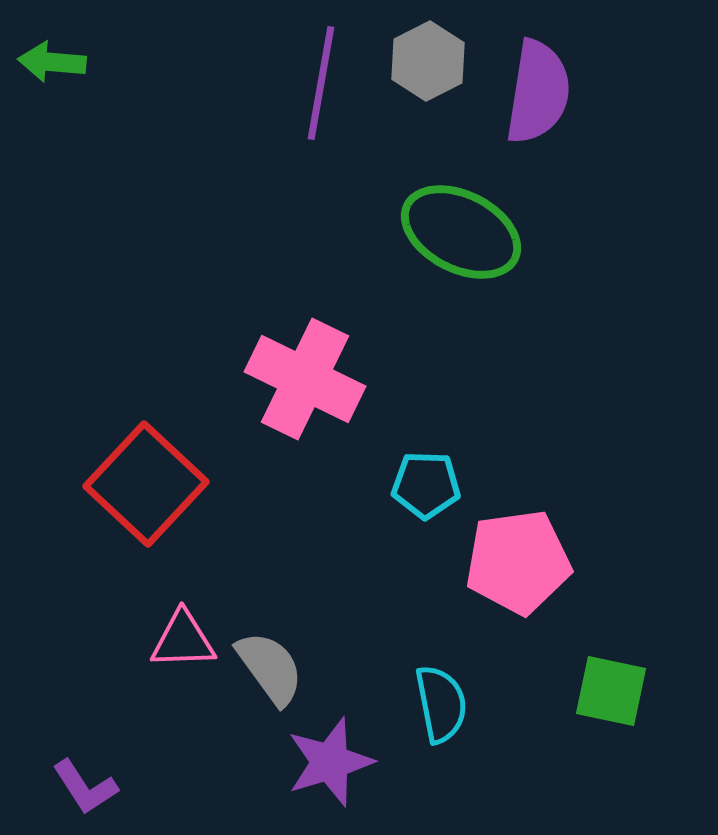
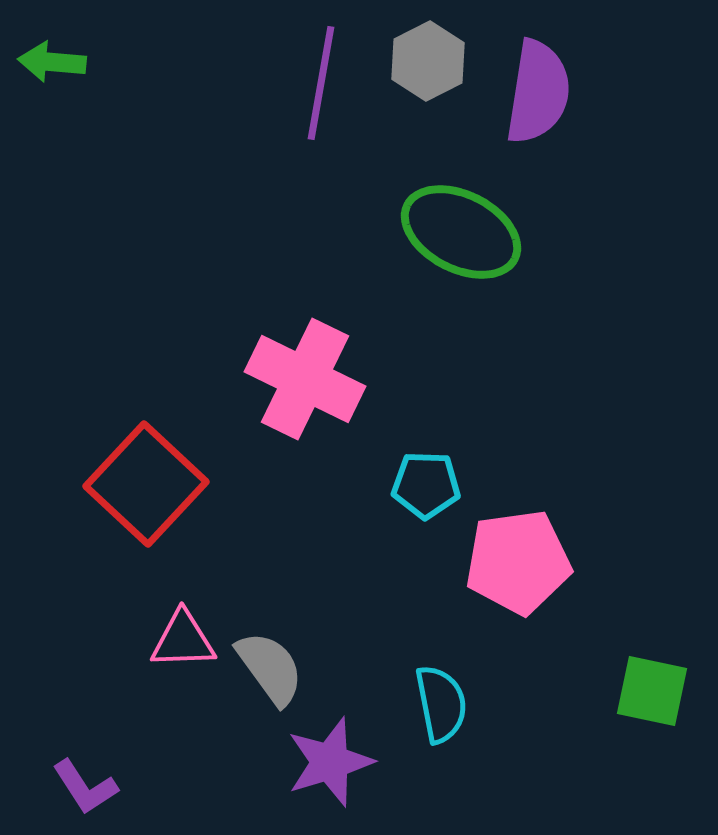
green square: moved 41 px right
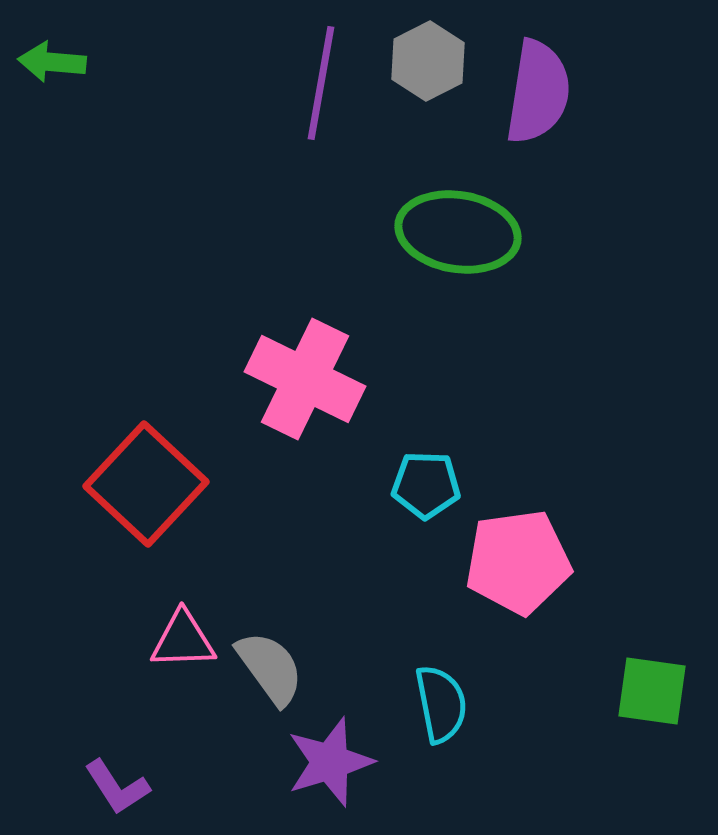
green ellipse: moved 3 px left; rotated 18 degrees counterclockwise
green square: rotated 4 degrees counterclockwise
purple L-shape: moved 32 px right
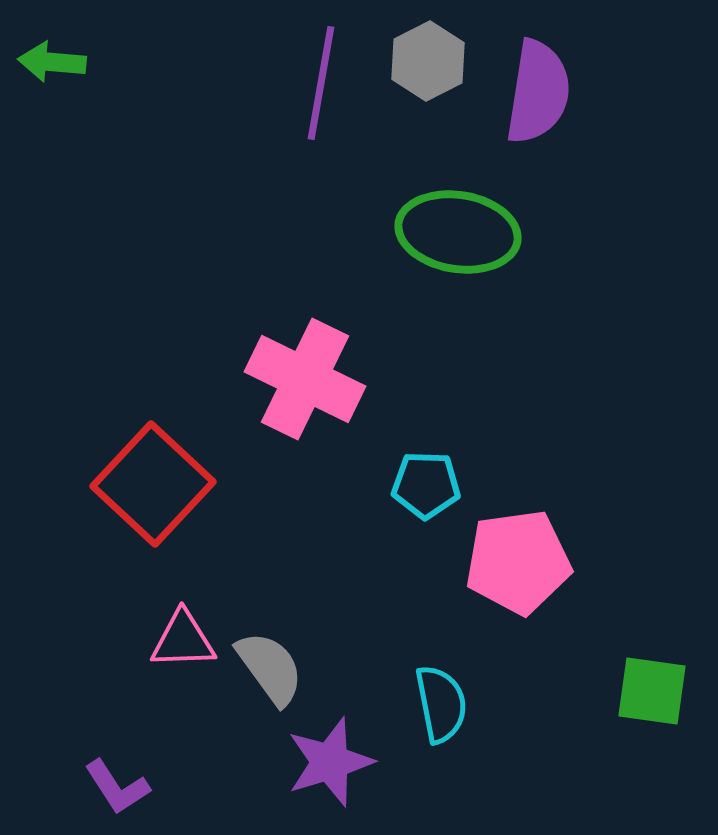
red square: moved 7 px right
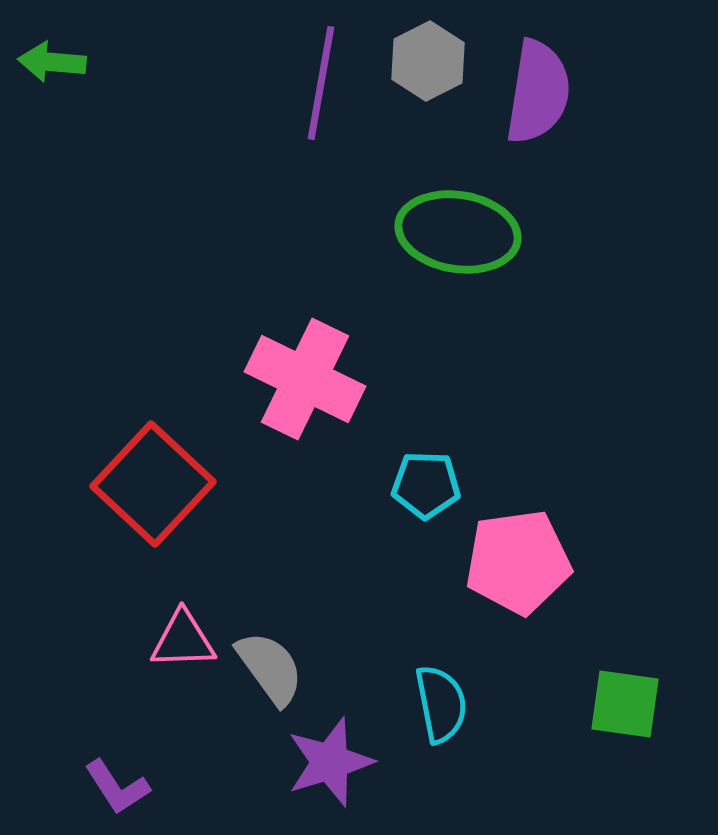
green square: moved 27 px left, 13 px down
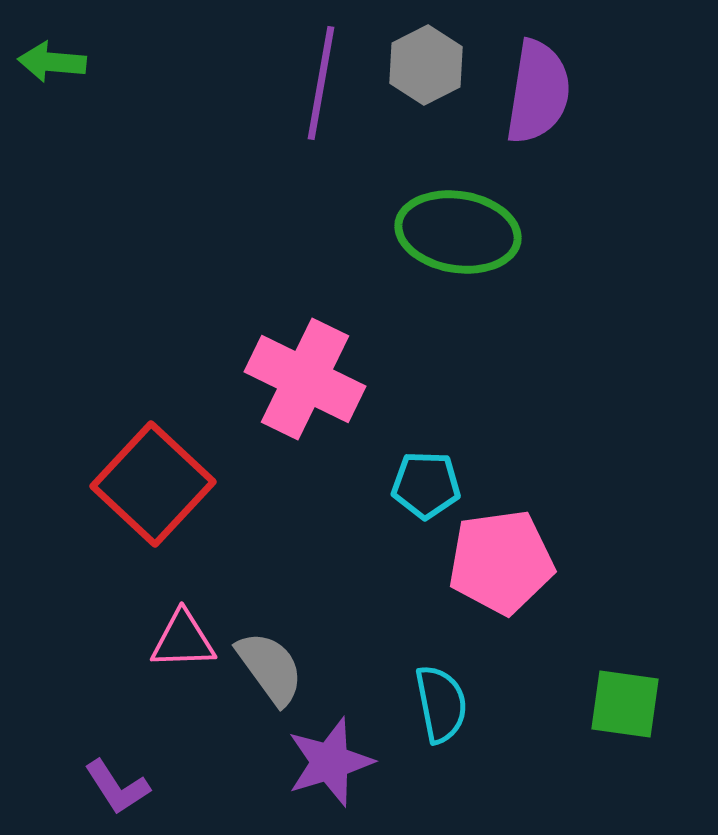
gray hexagon: moved 2 px left, 4 px down
pink pentagon: moved 17 px left
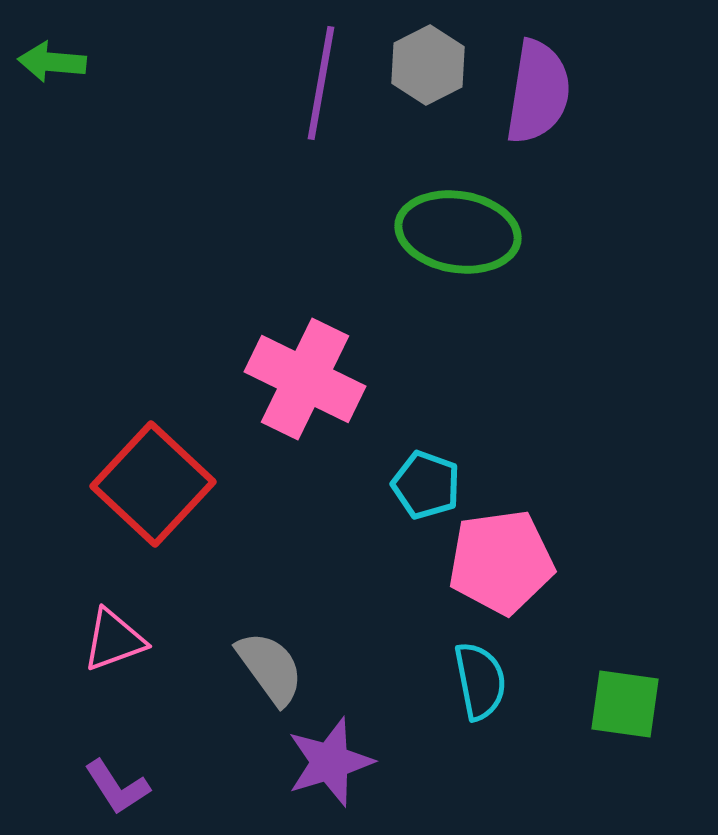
gray hexagon: moved 2 px right
cyan pentagon: rotated 18 degrees clockwise
pink triangle: moved 69 px left; rotated 18 degrees counterclockwise
cyan semicircle: moved 39 px right, 23 px up
